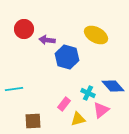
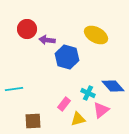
red circle: moved 3 px right
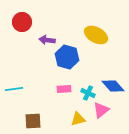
red circle: moved 5 px left, 7 px up
pink rectangle: moved 15 px up; rotated 48 degrees clockwise
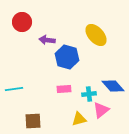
yellow ellipse: rotated 20 degrees clockwise
cyan cross: moved 1 px right, 1 px down; rotated 32 degrees counterclockwise
yellow triangle: moved 1 px right
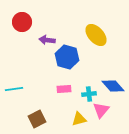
pink triangle: rotated 12 degrees counterclockwise
brown square: moved 4 px right, 2 px up; rotated 24 degrees counterclockwise
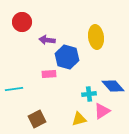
yellow ellipse: moved 2 px down; rotated 35 degrees clockwise
pink rectangle: moved 15 px left, 15 px up
pink triangle: moved 1 px right, 1 px down; rotated 18 degrees clockwise
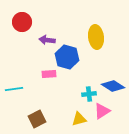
blue diamond: rotated 15 degrees counterclockwise
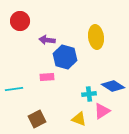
red circle: moved 2 px left, 1 px up
blue hexagon: moved 2 px left
pink rectangle: moved 2 px left, 3 px down
yellow triangle: rotated 35 degrees clockwise
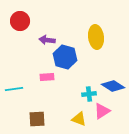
brown square: rotated 24 degrees clockwise
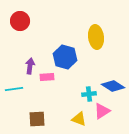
purple arrow: moved 17 px left, 26 px down; rotated 91 degrees clockwise
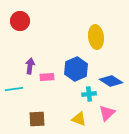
blue hexagon: moved 11 px right, 12 px down; rotated 20 degrees clockwise
blue diamond: moved 2 px left, 5 px up
pink triangle: moved 5 px right, 2 px down; rotated 12 degrees counterclockwise
